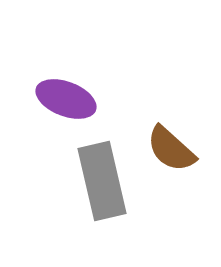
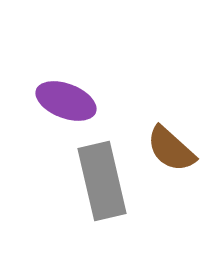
purple ellipse: moved 2 px down
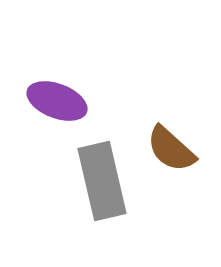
purple ellipse: moved 9 px left
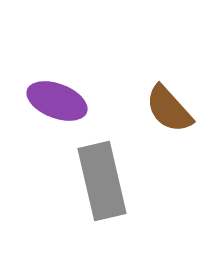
brown semicircle: moved 2 px left, 40 px up; rotated 6 degrees clockwise
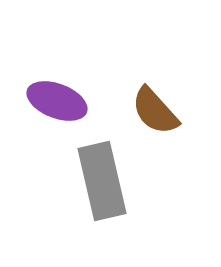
brown semicircle: moved 14 px left, 2 px down
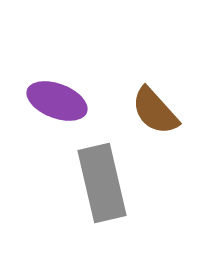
gray rectangle: moved 2 px down
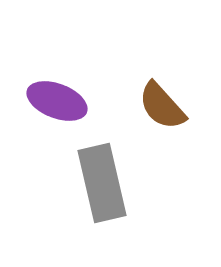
brown semicircle: moved 7 px right, 5 px up
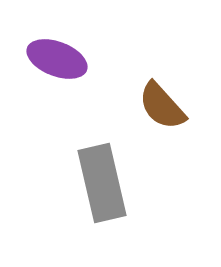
purple ellipse: moved 42 px up
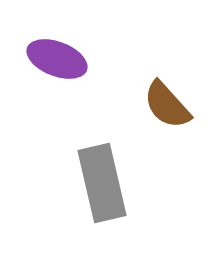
brown semicircle: moved 5 px right, 1 px up
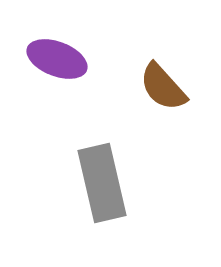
brown semicircle: moved 4 px left, 18 px up
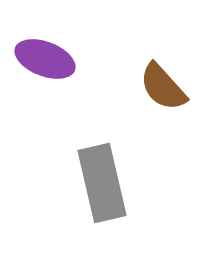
purple ellipse: moved 12 px left
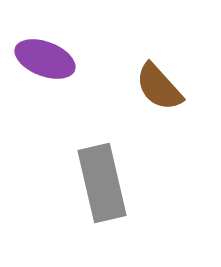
brown semicircle: moved 4 px left
